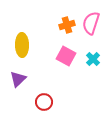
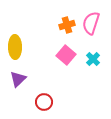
yellow ellipse: moved 7 px left, 2 px down
pink square: moved 1 px up; rotated 12 degrees clockwise
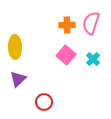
orange cross: rotated 14 degrees clockwise
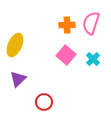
yellow ellipse: moved 2 px up; rotated 25 degrees clockwise
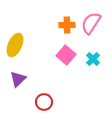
pink semicircle: rotated 15 degrees clockwise
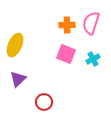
pink semicircle: rotated 15 degrees counterclockwise
pink square: moved 1 px up; rotated 18 degrees counterclockwise
cyan cross: rotated 16 degrees clockwise
